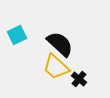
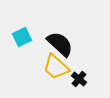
cyan square: moved 5 px right, 2 px down
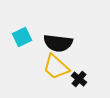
black semicircle: moved 2 px left, 1 px up; rotated 144 degrees clockwise
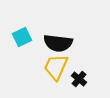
yellow trapezoid: rotated 72 degrees clockwise
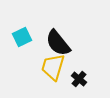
black semicircle: rotated 44 degrees clockwise
yellow trapezoid: moved 3 px left; rotated 8 degrees counterclockwise
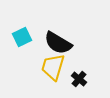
black semicircle: rotated 20 degrees counterclockwise
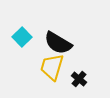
cyan square: rotated 18 degrees counterclockwise
yellow trapezoid: moved 1 px left
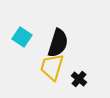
cyan square: rotated 12 degrees counterclockwise
black semicircle: rotated 104 degrees counterclockwise
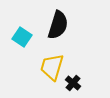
black semicircle: moved 18 px up
black cross: moved 6 px left, 4 px down
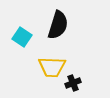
yellow trapezoid: rotated 104 degrees counterclockwise
black cross: rotated 28 degrees clockwise
